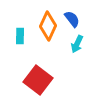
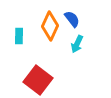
orange diamond: moved 2 px right
cyan rectangle: moved 1 px left
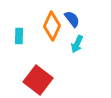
orange diamond: moved 2 px right
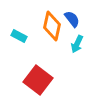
orange diamond: rotated 12 degrees counterclockwise
cyan rectangle: rotated 63 degrees counterclockwise
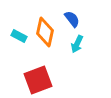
orange diamond: moved 7 px left, 6 px down
red square: rotated 32 degrees clockwise
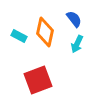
blue semicircle: moved 2 px right
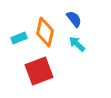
cyan rectangle: moved 2 px down; rotated 49 degrees counterclockwise
cyan arrow: rotated 108 degrees clockwise
red square: moved 1 px right, 9 px up
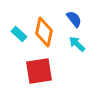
orange diamond: moved 1 px left
cyan rectangle: moved 4 px up; rotated 63 degrees clockwise
red square: rotated 12 degrees clockwise
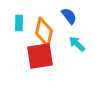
blue semicircle: moved 5 px left, 3 px up
cyan rectangle: moved 11 px up; rotated 49 degrees clockwise
red square: moved 1 px right, 15 px up
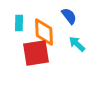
orange diamond: rotated 16 degrees counterclockwise
red square: moved 4 px left, 3 px up
